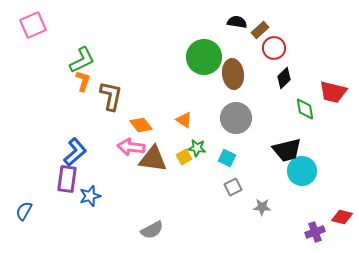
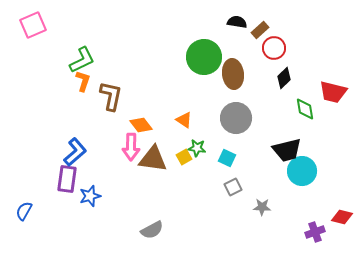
pink arrow: rotated 96 degrees counterclockwise
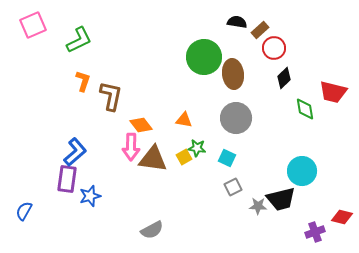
green L-shape: moved 3 px left, 20 px up
orange triangle: rotated 24 degrees counterclockwise
black trapezoid: moved 6 px left, 49 px down
gray star: moved 4 px left, 1 px up
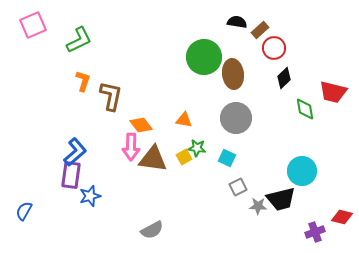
purple rectangle: moved 4 px right, 4 px up
gray square: moved 5 px right
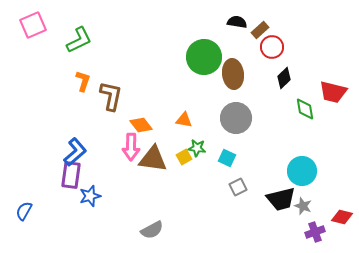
red circle: moved 2 px left, 1 px up
gray star: moved 45 px right; rotated 18 degrees clockwise
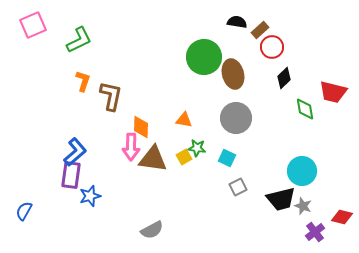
brown ellipse: rotated 8 degrees counterclockwise
orange diamond: moved 2 px down; rotated 40 degrees clockwise
purple cross: rotated 18 degrees counterclockwise
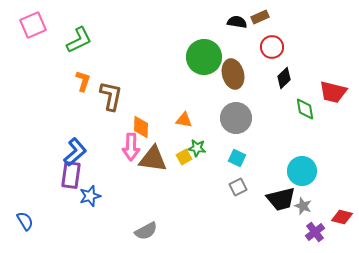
brown rectangle: moved 13 px up; rotated 18 degrees clockwise
cyan square: moved 10 px right
blue semicircle: moved 1 px right, 10 px down; rotated 120 degrees clockwise
gray semicircle: moved 6 px left, 1 px down
